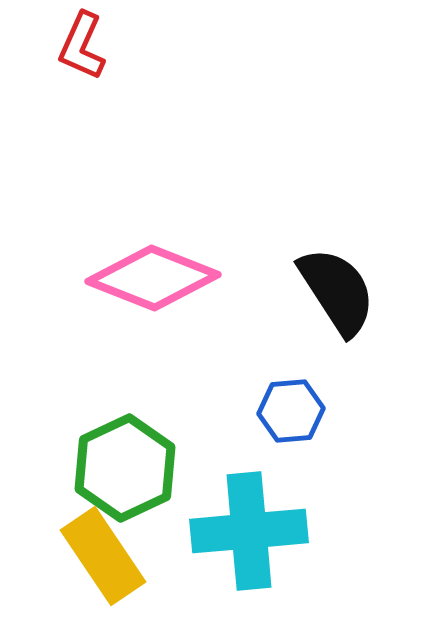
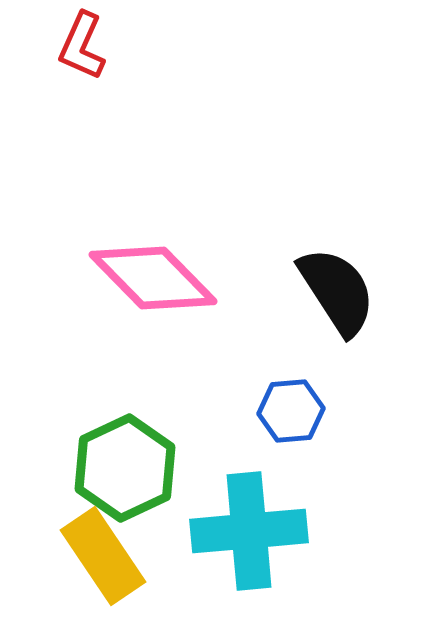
pink diamond: rotated 24 degrees clockwise
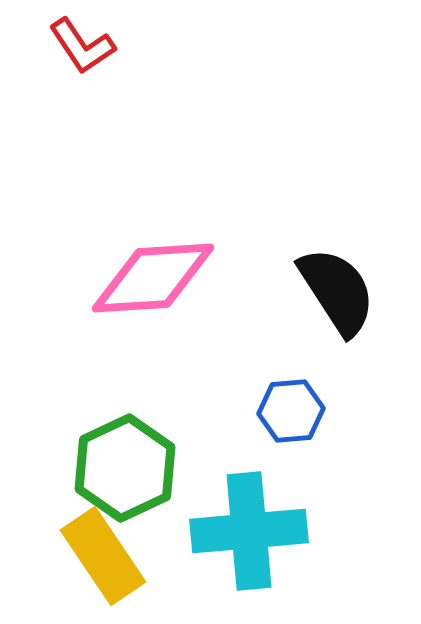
red L-shape: rotated 58 degrees counterclockwise
pink diamond: rotated 49 degrees counterclockwise
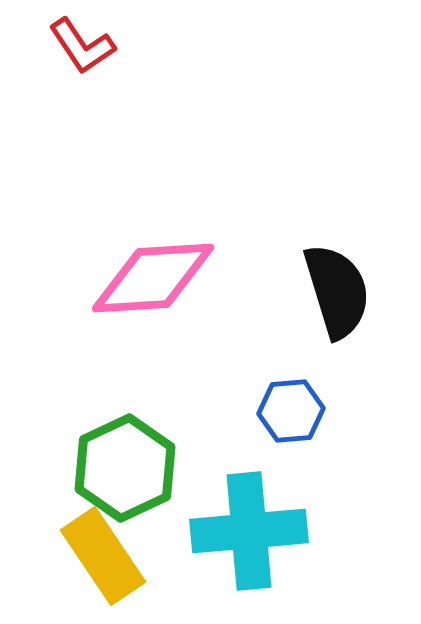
black semicircle: rotated 16 degrees clockwise
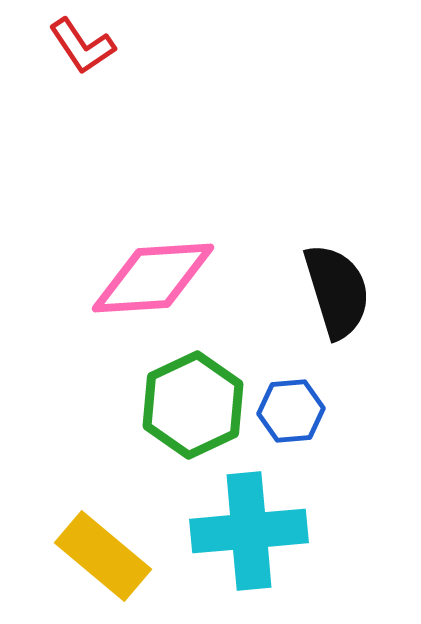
green hexagon: moved 68 px right, 63 px up
yellow rectangle: rotated 16 degrees counterclockwise
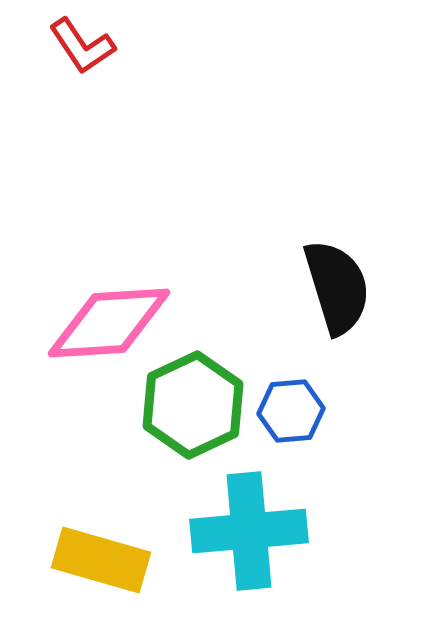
pink diamond: moved 44 px left, 45 px down
black semicircle: moved 4 px up
yellow rectangle: moved 2 px left, 4 px down; rotated 24 degrees counterclockwise
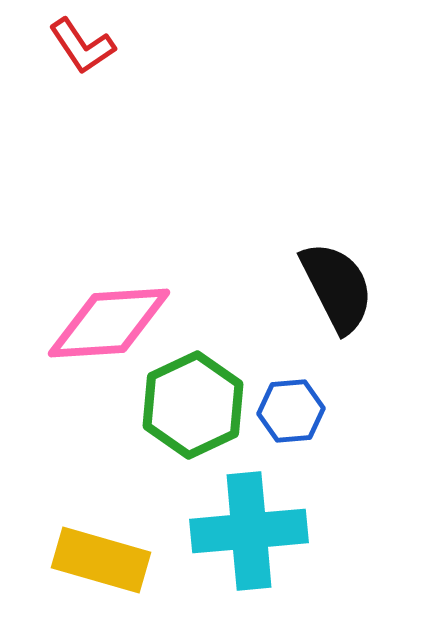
black semicircle: rotated 10 degrees counterclockwise
